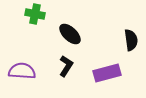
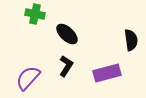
black ellipse: moved 3 px left
purple semicircle: moved 6 px right, 7 px down; rotated 52 degrees counterclockwise
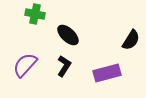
black ellipse: moved 1 px right, 1 px down
black semicircle: rotated 40 degrees clockwise
black L-shape: moved 2 px left
purple semicircle: moved 3 px left, 13 px up
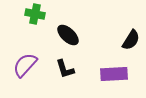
black L-shape: moved 1 px right, 3 px down; rotated 130 degrees clockwise
purple rectangle: moved 7 px right, 1 px down; rotated 12 degrees clockwise
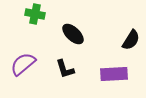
black ellipse: moved 5 px right, 1 px up
purple semicircle: moved 2 px left, 1 px up; rotated 8 degrees clockwise
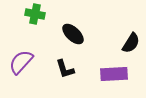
black semicircle: moved 3 px down
purple semicircle: moved 2 px left, 2 px up; rotated 8 degrees counterclockwise
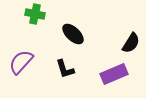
purple rectangle: rotated 20 degrees counterclockwise
